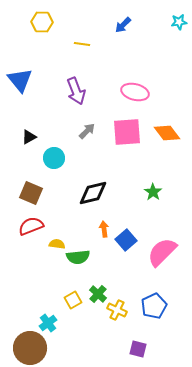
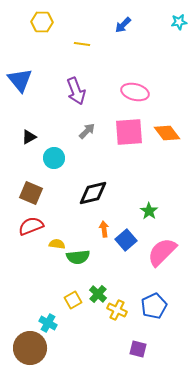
pink square: moved 2 px right
green star: moved 4 px left, 19 px down
cyan cross: rotated 24 degrees counterclockwise
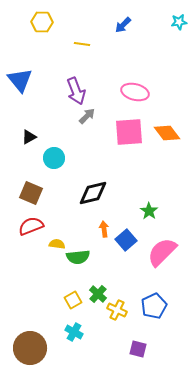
gray arrow: moved 15 px up
cyan cross: moved 26 px right, 9 px down
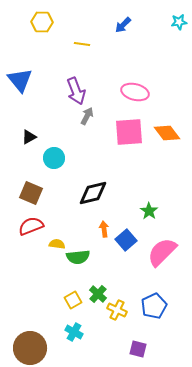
gray arrow: rotated 18 degrees counterclockwise
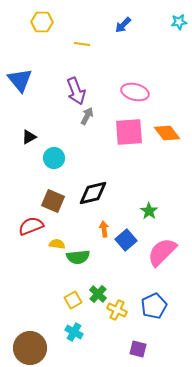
brown square: moved 22 px right, 8 px down
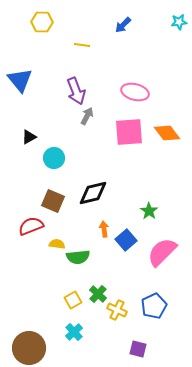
yellow line: moved 1 px down
cyan cross: rotated 18 degrees clockwise
brown circle: moved 1 px left
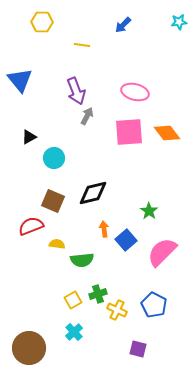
green semicircle: moved 4 px right, 3 px down
green cross: rotated 30 degrees clockwise
blue pentagon: moved 1 px up; rotated 20 degrees counterclockwise
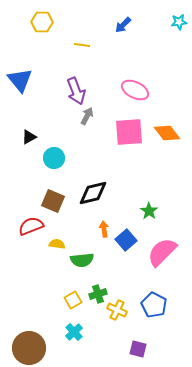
pink ellipse: moved 2 px up; rotated 12 degrees clockwise
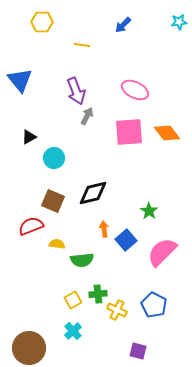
green cross: rotated 12 degrees clockwise
cyan cross: moved 1 px left, 1 px up
purple square: moved 2 px down
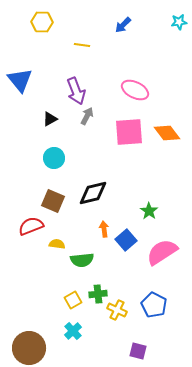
black triangle: moved 21 px right, 18 px up
pink semicircle: rotated 12 degrees clockwise
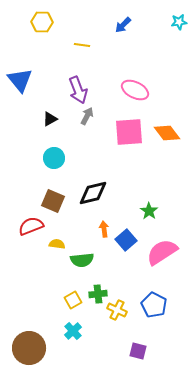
purple arrow: moved 2 px right, 1 px up
